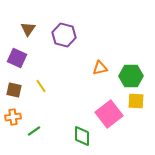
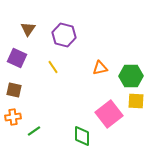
yellow line: moved 12 px right, 19 px up
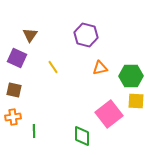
brown triangle: moved 2 px right, 6 px down
purple hexagon: moved 22 px right
green line: rotated 56 degrees counterclockwise
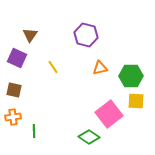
green diamond: moved 7 px right, 1 px down; rotated 55 degrees counterclockwise
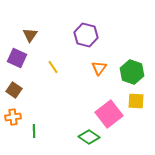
orange triangle: moved 1 px left; rotated 42 degrees counterclockwise
green hexagon: moved 1 px right, 4 px up; rotated 20 degrees clockwise
brown square: rotated 21 degrees clockwise
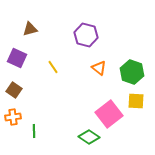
brown triangle: moved 6 px up; rotated 42 degrees clockwise
orange triangle: rotated 28 degrees counterclockwise
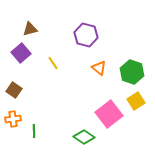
purple square: moved 4 px right, 5 px up; rotated 24 degrees clockwise
yellow line: moved 4 px up
yellow square: rotated 36 degrees counterclockwise
orange cross: moved 2 px down
green diamond: moved 5 px left
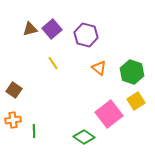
purple square: moved 31 px right, 24 px up
orange cross: moved 1 px down
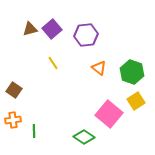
purple hexagon: rotated 20 degrees counterclockwise
pink square: rotated 12 degrees counterclockwise
